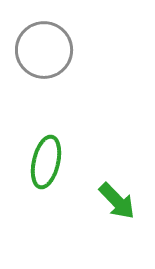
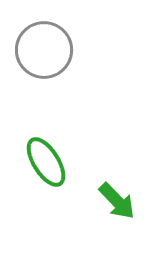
green ellipse: rotated 45 degrees counterclockwise
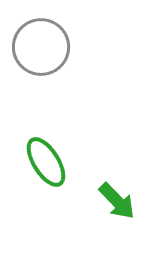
gray circle: moved 3 px left, 3 px up
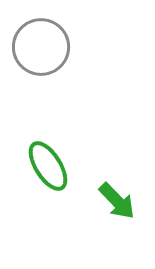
green ellipse: moved 2 px right, 4 px down
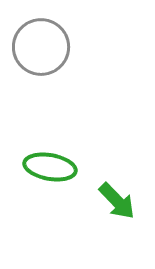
green ellipse: moved 2 px right, 1 px down; rotated 48 degrees counterclockwise
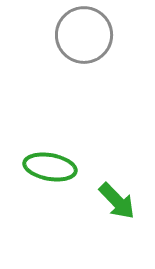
gray circle: moved 43 px right, 12 px up
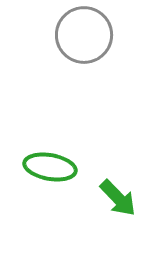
green arrow: moved 1 px right, 3 px up
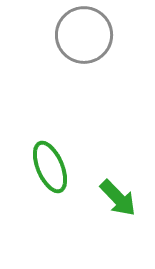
green ellipse: rotated 57 degrees clockwise
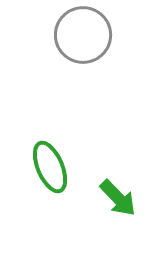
gray circle: moved 1 px left
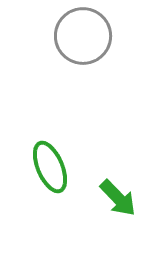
gray circle: moved 1 px down
